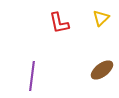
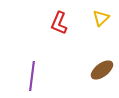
red L-shape: rotated 35 degrees clockwise
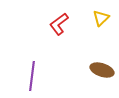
red L-shape: moved 1 px down; rotated 30 degrees clockwise
brown ellipse: rotated 55 degrees clockwise
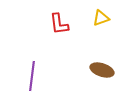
yellow triangle: rotated 24 degrees clockwise
red L-shape: rotated 60 degrees counterclockwise
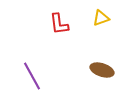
purple line: rotated 36 degrees counterclockwise
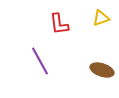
purple line: moved 8 px right, 15 px up
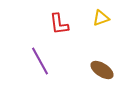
brown ellipse: rotated 15 degrees clockwise
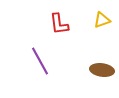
yellow triangle: moved 1 px right, 2 px down
brown ellipse: rotated 25 degrees counterclockwise
